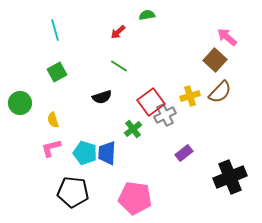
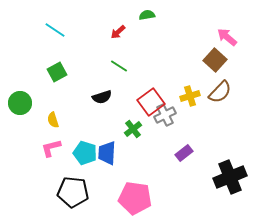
cyan line: rotated 40 degrees counterclockwise
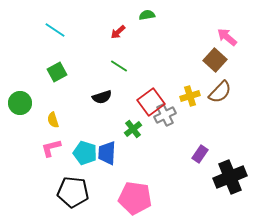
purple rectangle: moved 16 px right, 1 px down; rotated 18 degrees counterclockwise
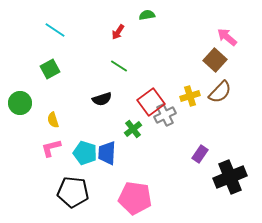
red arrow: rotated 14 degrees counterclockwise
green square: moved 7 px left, 3 px up
black semicircle: moved 2 px down
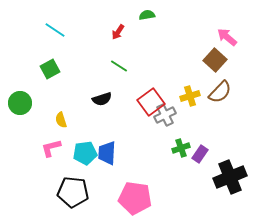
yellow semicircle: moved 8 px right
green cross: moved 48 px right, 19 px down; rotated 18 degrees clockwise
cyan pentagon: rotated 25 degrees counterclockwise
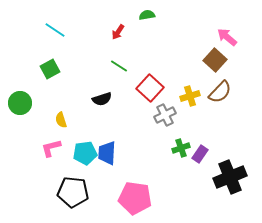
red square: moved 1 px left, 14 px up; rotated 12 degrees counterclockwise
